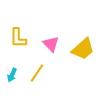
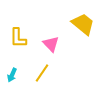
yellow trapezoid: moved 25 px up; rotated 100 degrees counterclockwise
yellow line: moved 5 px right
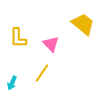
cyan arrow: moved 8 px down
